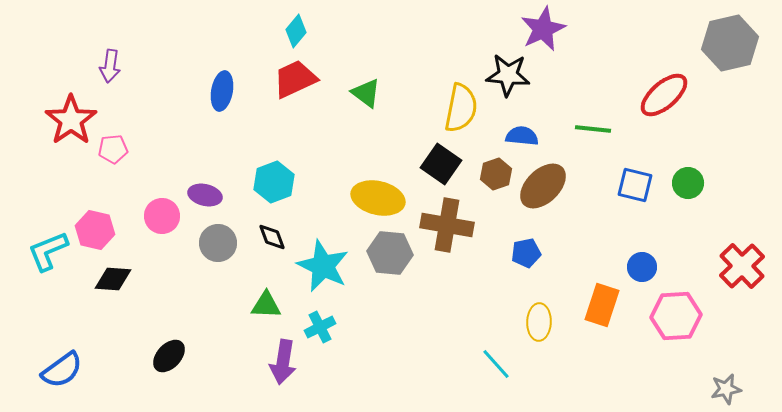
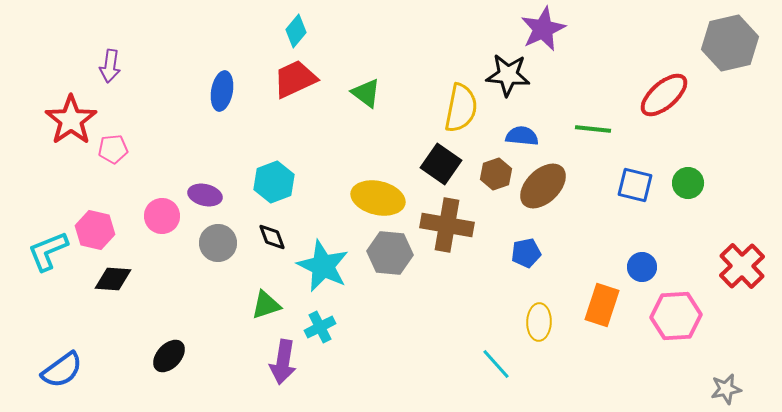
green triangle at (266, 305): rotated 20 degrees counterclockwise
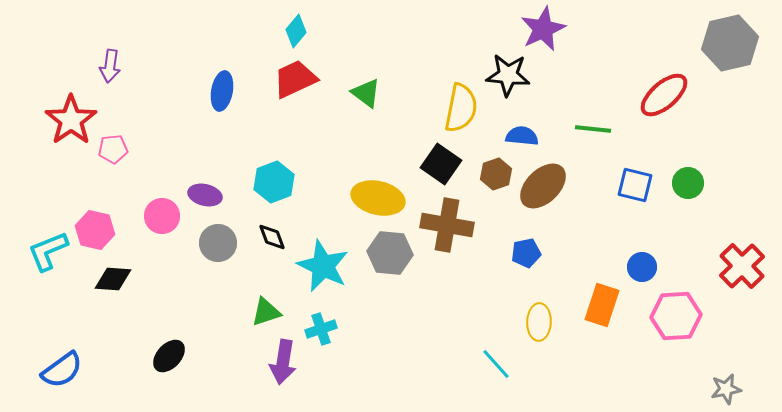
green triangle at (266, 305): moved 7 px down
cyan cross at (320, 327): moved 1 px right, 2 px down; rotated 8 degrees clockwise
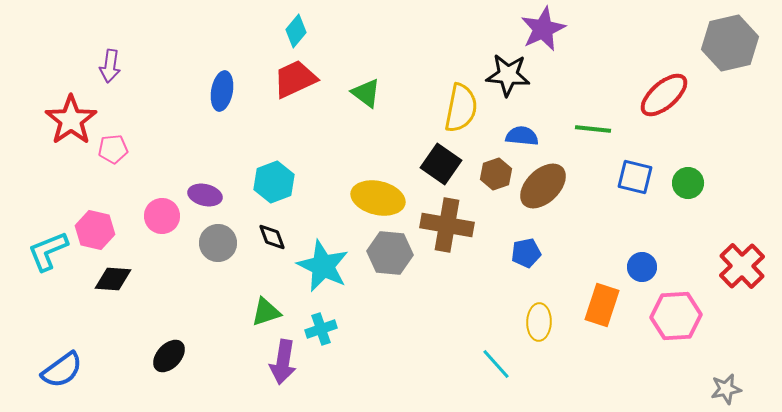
blue square at (635, 185): moved 8 px up
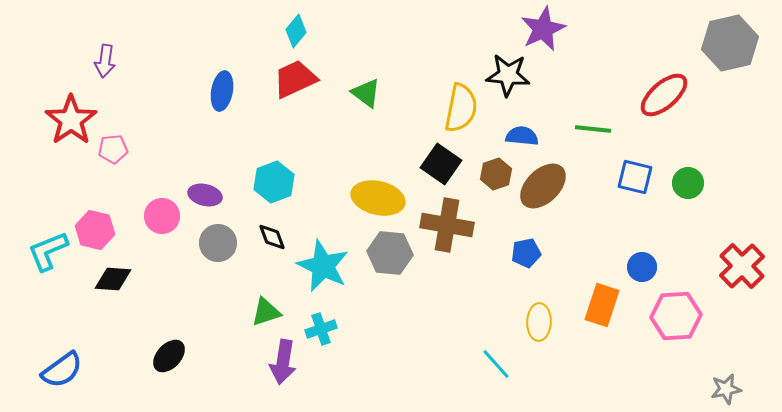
purple arrow at (110, 66): moved 5 px left, 5 px up
